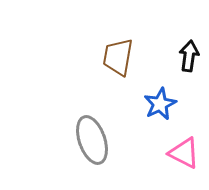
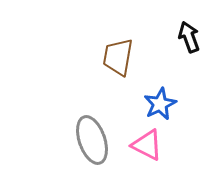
black arrow: moved 19 px up; rotated 28 degrees counterclockwise
pink triangle: moved 37 px left, 8 px up
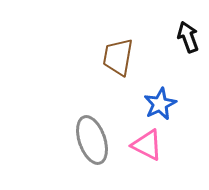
black arrow: moved 1 px left
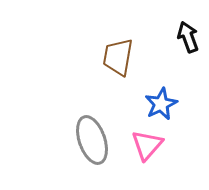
blue star: moved 1 px right
pink triangle: rotated 44 degrees clockwise
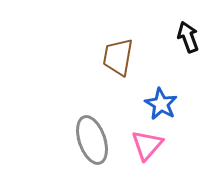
blue star: rotated 16 degrees counterclockwise
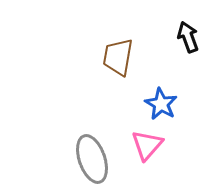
gray ellipse: moved 19 px down
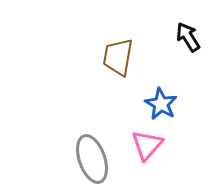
black arrow: rotated 12 degrees counterclockwise
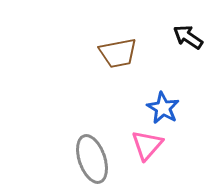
black arrow: rotated 24 degrees counterclockwise
brown trapezoid: moved 4 px up; rotated 111 degrees counterclockwise
blue star: moved 2 px right, 4 px down
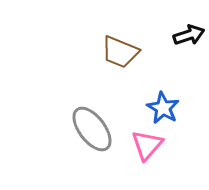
black arrow: moved 1 px right, 2 px up; rotated 128 degrees clockwise
brown trapezoid: moved 2 px right, 1 px up; rotated 33 degrees clockwise
gray ellipse: moved 30 px up; rotated 18 degrees counterclockwise
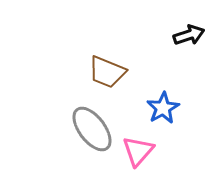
brown trapezoid: moved 13 px left, 20 px down
blue star: rotated 12 degrees clockwise
pink triangle: moved 9 px left, 6 px down
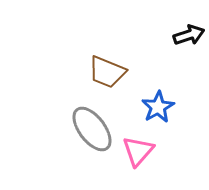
blue star: moved 5 px left, 1 px up
